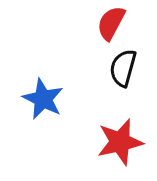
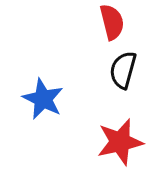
red semicircle: moved 1 px right, 1 px up; rotated 138 degrees clockwise
black semicircle: moved 2 px down
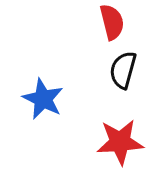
red star: rotated 9 degrees clockwise
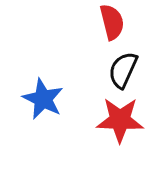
black semicircle: rotated 9 degrees clockwise
red star: moved 22 px up; rotated 6 degrees clockwise
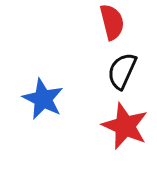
black semicircle: moved 1 px left, 1 px down
red star: moved 5 px right, 6 px down; rotated 21 degrees clockwise
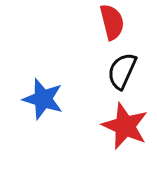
blue star: rotated 9 degrees counterclockwise
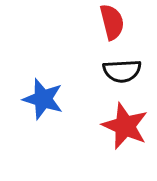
black semicircle: rotated 117 degrees counterclockwise
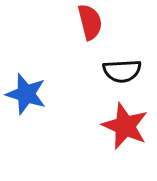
red semicircle: moved 22 px left
blue star: moved 17 px left, 5 px up
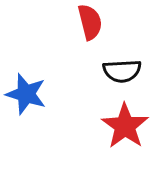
red star: rotated 12 degrees clockwise
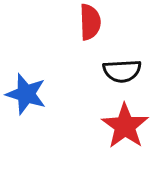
red semicircle: rotated 12 degrees clockwise
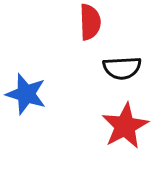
black semicircle: moved 3 px up
red star: rotated 9 degrees clockwise
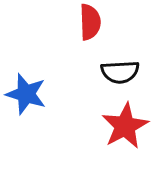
black semicircle: moved 2 px left, 4 px down
